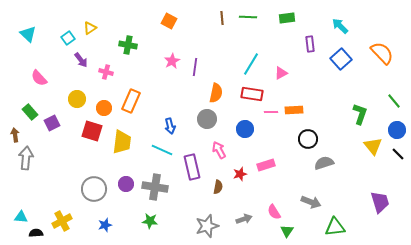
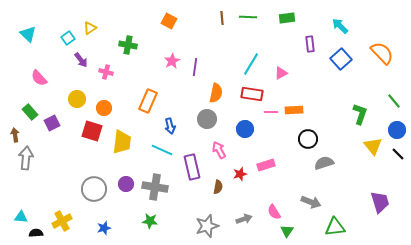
orange rectangle at (131, 101): moved 17 px right
blue star at (105, 225): moved 1 px left, 3 px down
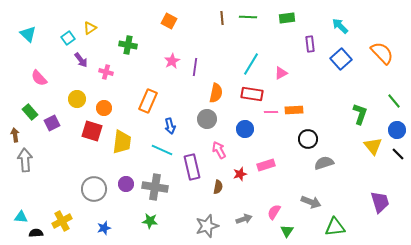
gray arrow at (26, 158): moved 1 px left, 2 px down; rotated 10 degrees counterclockwise
pink semicircle at (274, 212): rotated 63 degrees clockwise
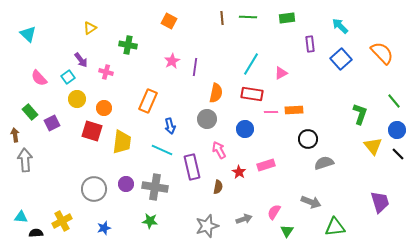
cyan square at (68, 38): moved 39 px down
red star at (240, 174): moved 1 px left, 2 px up; rotated 24 degrees counterclockwise
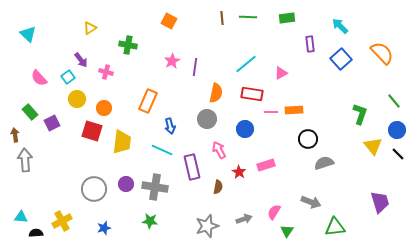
cyan line at (251, 64): moved 5 px left; rotated 20 degrees clockwise
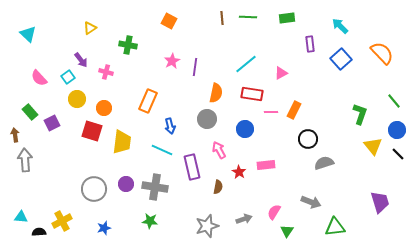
orange rectangle at (294, 110): rotated 60 degrees counterclockwise
pink rectangle at (266, 165): rotated 12 degrees clockwise
black semicircle at (36, 233): moved 3 px right, 1 px up
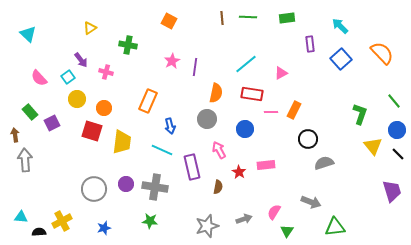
purple trapezoid at (380, 202): moved 12 px right, 11 px up
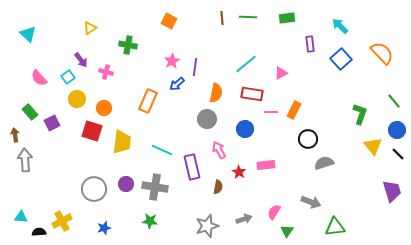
blue arrow at (170, 126): moved 7 px right, 42 px up; rotated 63 degrees clockwise
